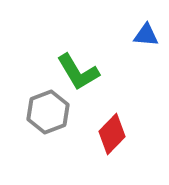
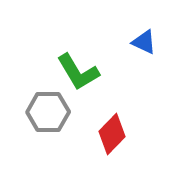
blue triangle: moved 2 px left, 7 px down; rotated 20 degrees clockwise
gray hexagon: rotated 21 degrees clockwise
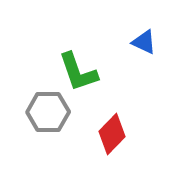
green L-shape: rotated 12 degrees clockwise
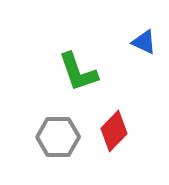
gray hexagon: moved 10 px right, 25 px down
red diamond: moved 2 px right, 3 px up
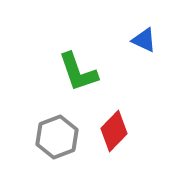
blue triangle: moved 2 px up
gray hexagon: moved 1 px left; rotated 21 degrees counterclockwise
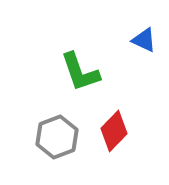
green L-shape: moved 2 px right
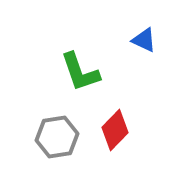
red diamond: moved 1 px right, 1 px up
gray hexagon: rotated 12 degrees clockwise
